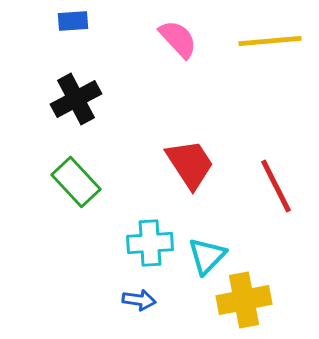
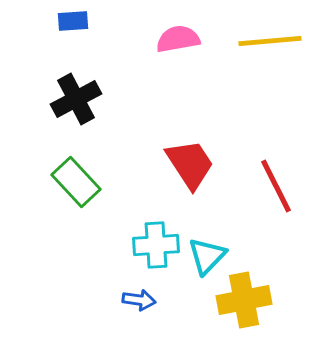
pink semicircle: rotated 57 degrees counterclockwise
cyan cross: moved 6 px right, 2 px down
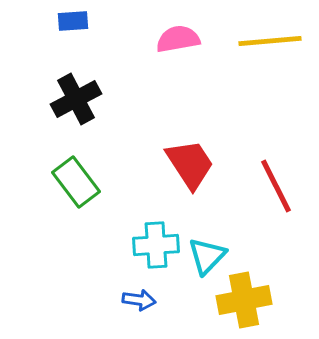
green rectangle: rotated 6 degrees clockwise
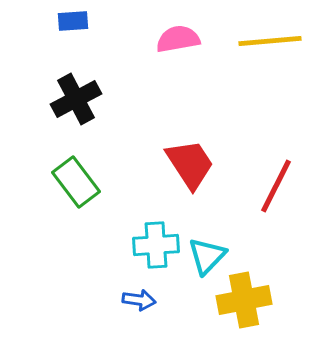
red line: rotated 54 degrees clockwise
